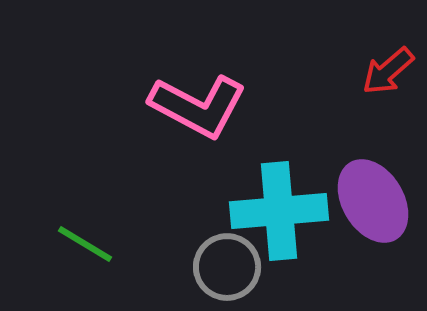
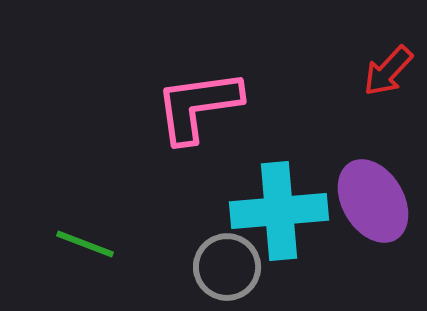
red arrow: rotated 6 degrees counterclockwise
pink L-shape: rotated 144 degrees clockwise
green line: rotated 10 degrees counterclockwise
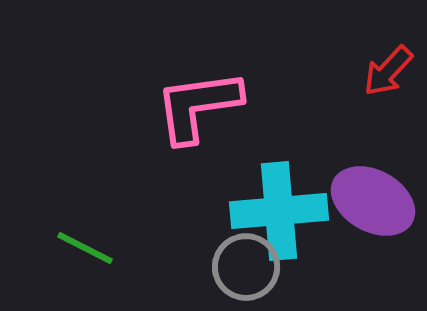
purple ellipse: rotated 30 degrees counterclockwise
green line: moved 4 px down; rotated 6 degrees clockwise
gray circle: moved 19 px right
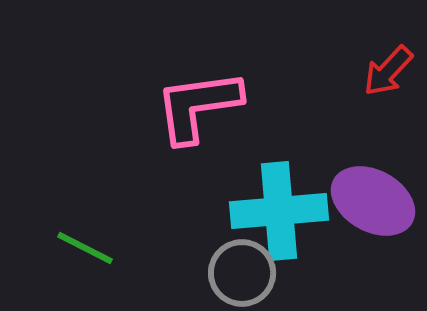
gray circle: moved 4 px left, 6 px down
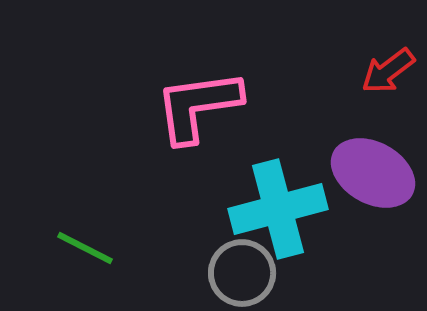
red arrow: rotated 10 degrees clockwise
purple ellipse: moved 28 px up
cyan cross: moved 1 px left, 2 px up; rotated 10 degrees counterclockwise
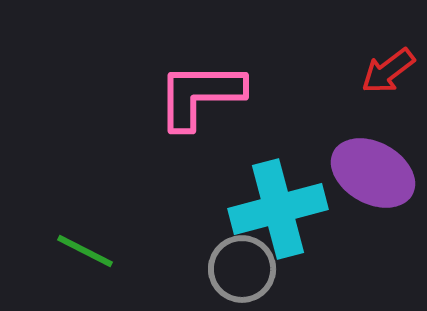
pink L-shape: moved 2 px right, 11 px up; rotated 8 degrees clockwise
green line: moved 3 px down
gray circle: moved 4 px up
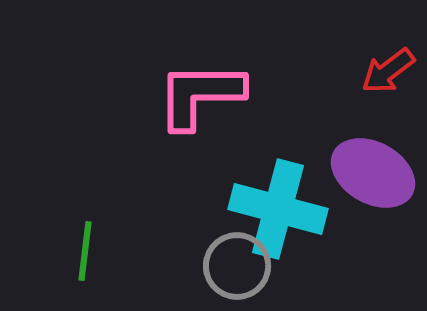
cyan cross: rotated 30 degrees clockwise
green line: rotated 70 degrees clockwise
gray circle: moved 5 px left, 3 px up
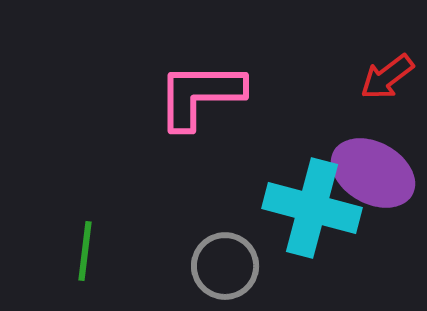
red arrow: moved 1 px left, 6 px down
cyan cross: moved 34 px right, 1 px up
gray circle: moved 12 px left
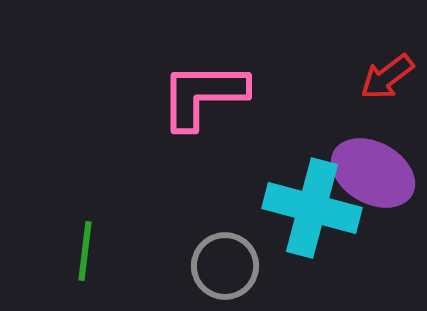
pink L-shape: moved 3 px right
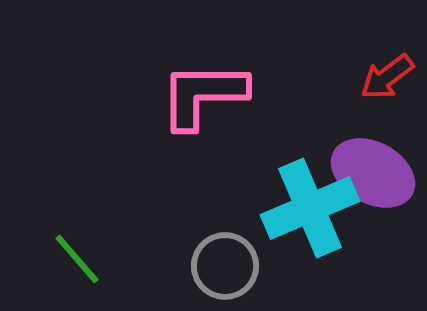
cyan cross: moved 2 px left; rotated 38 degrees counterclockwise
green line: moved 8 px left, 8 px down; rotated 48 degrees counterclockwise
